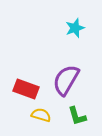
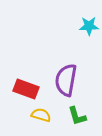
cyan star: moved 14 px right, 2 px up; rotated 18 degrees clockwise
purple semicircle: rotated 20 degrees counterclockwise
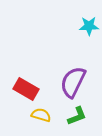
purple semicircle: moved 7 px right, 2 px down; rotated 16 degrees clockwise
red rectangle: rotated 10 degrees clockwise
green L-shape: rotated 95 degrees counterclockwise
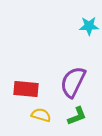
red rectangle: rotated 25 degrees counterclockwise
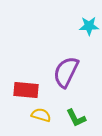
purple semicircle: moved 7 px left, 10 px up
red rectangle: moved 1 px down
green L-shape: moved 1 px left, 2 px down; rotated 85 degrees clockwise
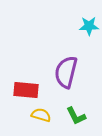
purple semicircle: rotated 12 degrees counterclockwise
green L-shape: moved 2 px up
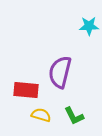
purple semicircle: moved 6 px left
green L-shape: moved 2 px left
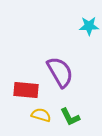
purple semicircle: rotated 136 degrees clockwise
green L-shape: moved 4 px left, 1 px down
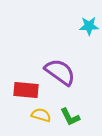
purple semicircle: rotated 24 degrees counterclockwise
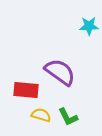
green L-shape: moved 2 px left
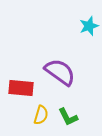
cyan star: rotated 18 degrees counterclockwise
red rectangle: moved 5 px left, 2 px up
yellow semicircle: rotated 90 degrees clockwise
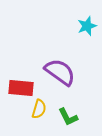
cyan star: moved 2 px left
yellow semicircle: moved 2 px left, 6 px up
